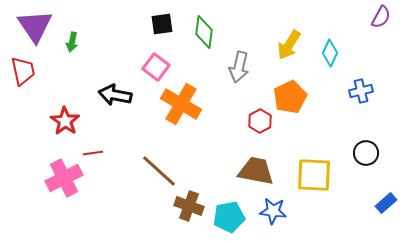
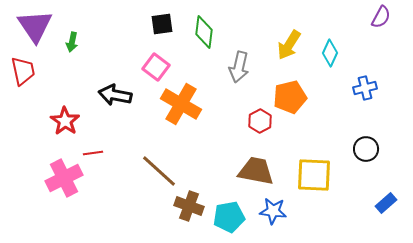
blue cross: moved 4 px right, 3 px up
orange pentagon: rotated 12 degrees clockwise
black circle: moved 4 px up
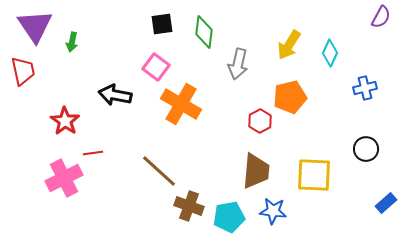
gray arrow: moved 1 px left, 3 px up
brown trapezoid: rotated 84 degrees clockwise
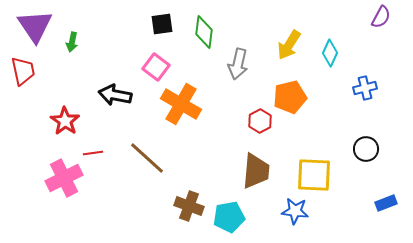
brown line: moved 12 px left, 13 px up
blue rectangle: rotated 20 degrees clockwise
blue star: moved 22 px right
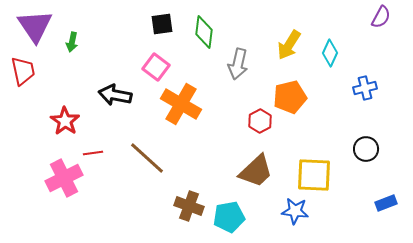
brown trapezoid: rotated 42 degrees clockwise
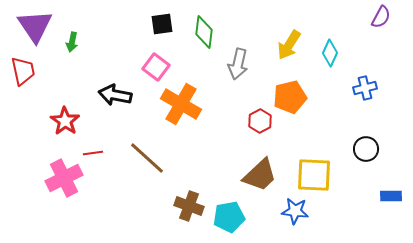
brown trapezoid: moved 4 px right, 4 px down
blue rectangle: moved 5 px right, 7 px up; rotated 20 degrees clockwise
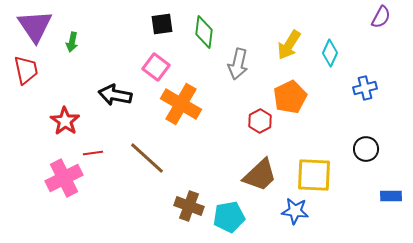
red trapezoid: moved 3 px right, 1 px up
orange pentagon: rotated 12 degrees counterclockwise
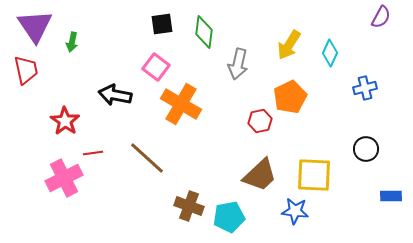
red hexagon: rotated 15 degrees clockwise
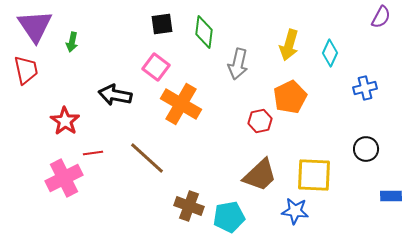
yellow arrow: rotated 16 degrees counterclockwise
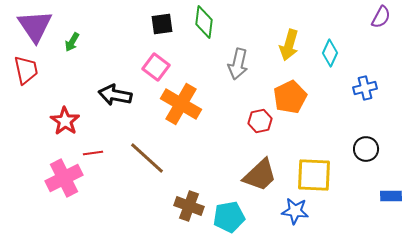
green diamond: moved 10 px up
green arrow: rotated 18 degrees clockwise
